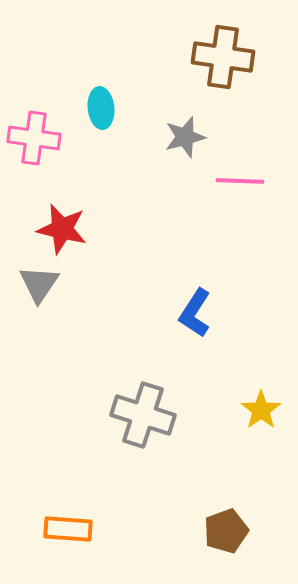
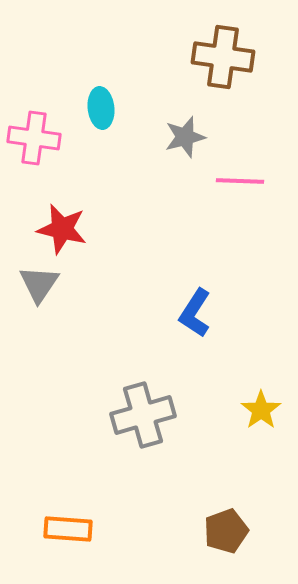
gray cross: rotated 34 degrees counterclockwise
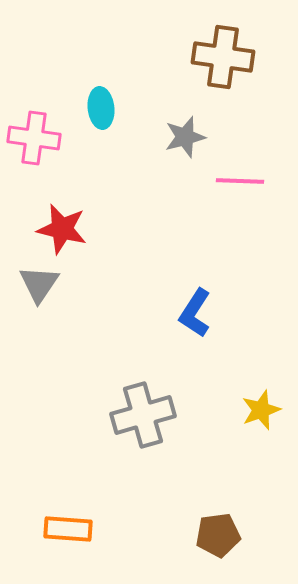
yellow star: rotated 15 degrees clockwise
brown pentagon: moved 8 px left, 4 px down; rotated 12 degrees clockwise
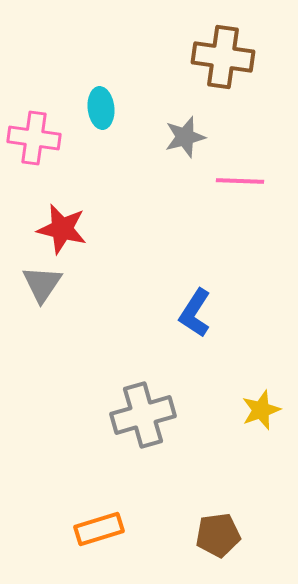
gray triangle: moved 3 px right
orange rectangle: moved 31 px right; rotated 21 degrees counterclockwise
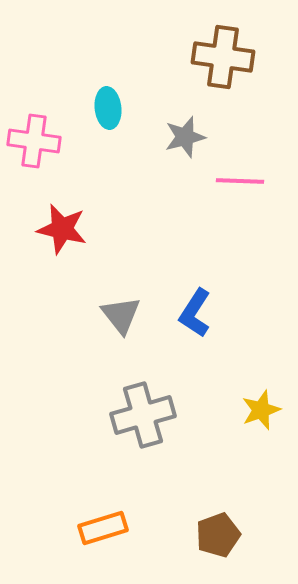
cyan ellipse: moved 7 px right
pink cross: moved 3 px down
gray triangle: moved 79 px right, 31 px down; rotated 12 degrees counterclockwise
orange rectangle: moved 4 px right, 1 px up
brown pentagon: rotated 12 degrees counterclockwise
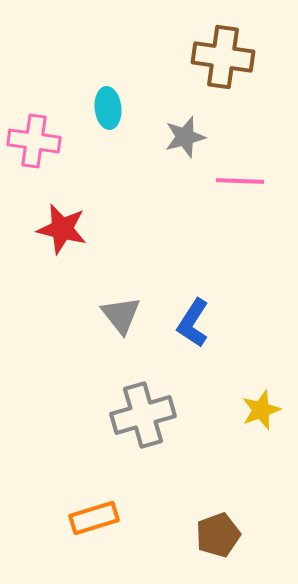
blue L-shape: moved 2 px left, 10 px down
orange rectangle: moved 9 px left, 10 px up
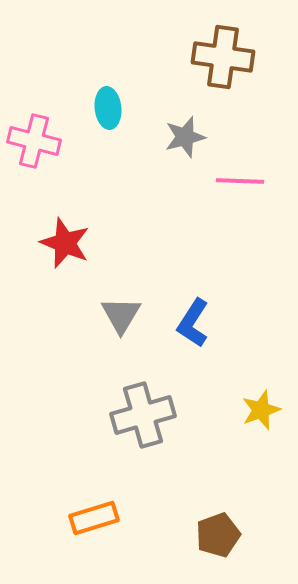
pink cross: rotated 6 degrees clockwise
red star: moved 3 px right, 14 px down; rotated 9 degrees clockwise
gray triangle: rotated 9 degrees clockwise
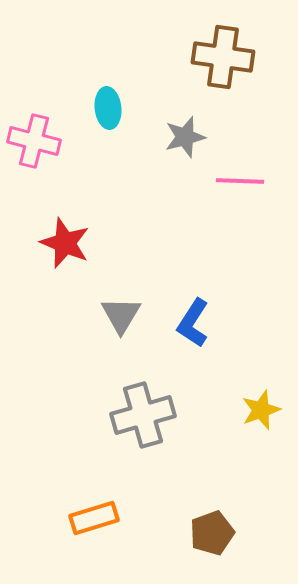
brown pentagon: moved 6 px left, 2 px up
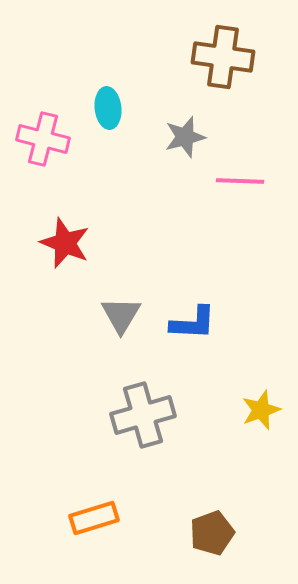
pink cross: moved 9 px right, 2 px up
blue L-shape: rotated 120 degrees counterclockwise
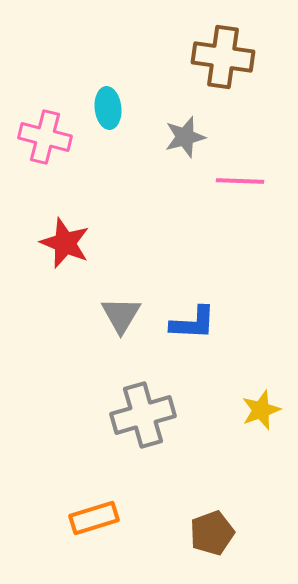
pink cross: moved 2 px right, 2 px up
